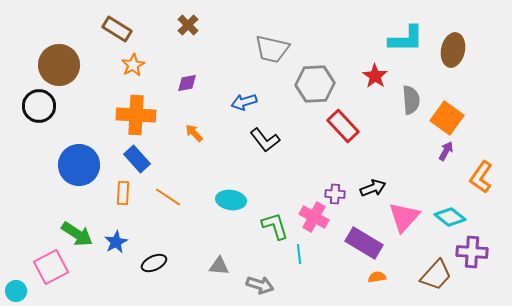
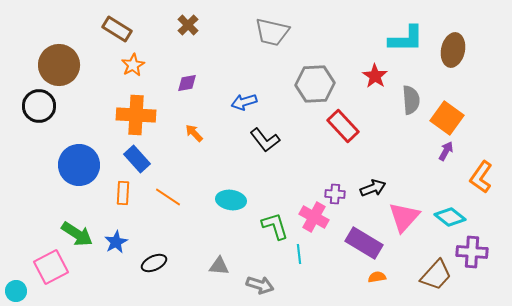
gray trapezoid at (272, 49): moved 17 px up
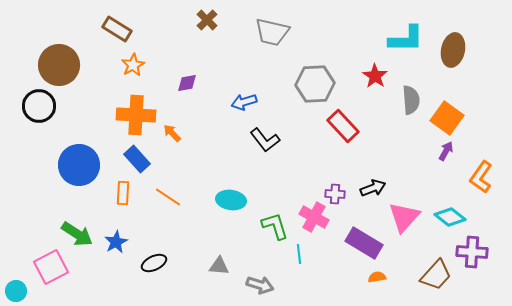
brown cross at (188, 25): moved 19 px right, 5 px up
orange arrow at (194, 133): moved 22 px left
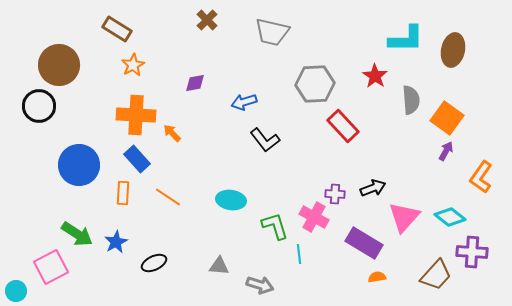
purple diamond at (187, 83): moved 8 px right
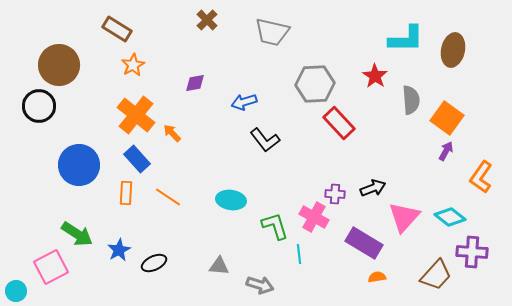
orange cross at (136, 115): rotated 36 degrees clockwise
red rectangle at (343, 126): moved 4 px left, 3 px up
orange rectangle at (123, 193): moved 3 px right
blue star at (116, 242): moved 3 px right, 8 px down
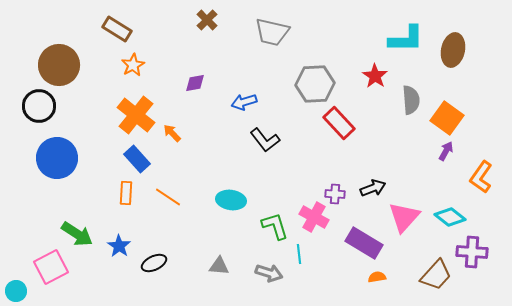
blue circle at (79, 165): moved 22 px left, 7 px up
blue star at (119, 250): moved 4 px up; rotated 10 degrees counterclockwise
gray arrow at (260, 285): moved 9 px right, 12 px up
